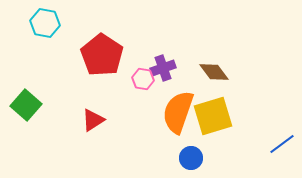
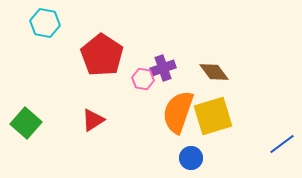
green square: moved 18 px down
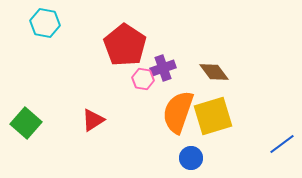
red pentagon: moved 23 px right, 10 px up
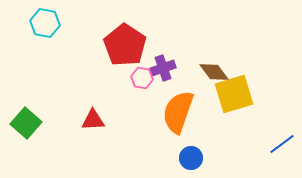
pink hexagon: moved 1 px left, 1 px up
yellow square: moved 21 px right, 22 px up
red triangle: rotated 30 degrees clockwise
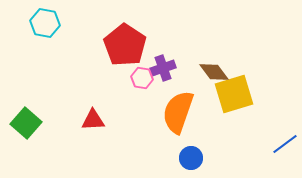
blue line: moved 3 px right
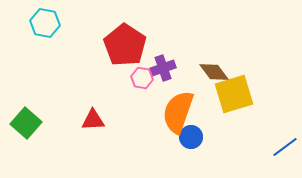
blue line: moved 3 px down
blue circle: moved 21 px up
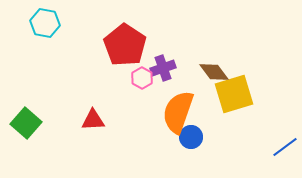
pink hexagon: rotated 20 degrees clockwise
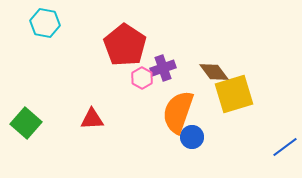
red triangle: moved 1 px left, 1 px up
blue circle: moved 1 px right
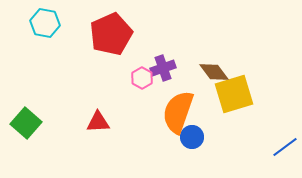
red pentagon: moved 14 px left, 11 px up; rotated 15 degrees clockwise
red triangle: moved 6 px right, 3 px down
